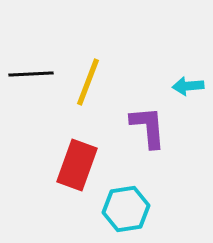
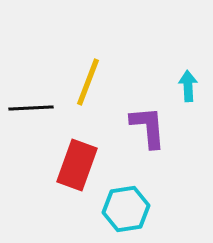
black line: moved 34 px down
cyan arrow: rotated 92 degrees clockwise
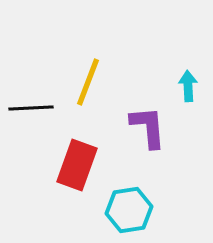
cyan hexagon: moved 3 px right, 1 px down
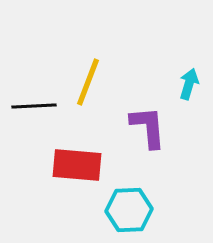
cyan arrow: moved 1 px right, 2 px up; rotated 20 degrees clockwise
black line: moved 3 px right, 2 px up
red rectangle: rotated 75 degrees clockwise
cyan hexagon: rotated 6 degrees clockwise
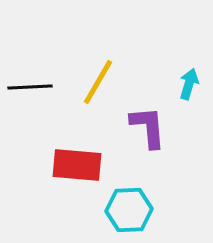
yellow line: moved 10 px right; rotated 9 degrees clockwise
black line: moved 4 px left, 19 px up
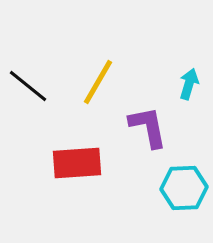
black line: moved 2 px left, 1 px up; rotated 42 degrees clockwise
purple L-shape: rotated 6 degrees counterclockwise
red rectangle: moved 2 px up; rotated 9 degrees counterclockwise
cyan hexagon: moved 55 px right, 22 px up
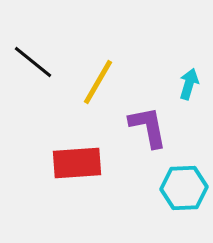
black line: moved 5 px right, 24 px up
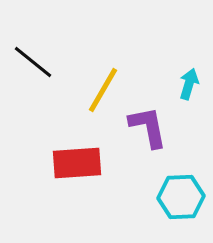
yellow line: moved 5 px right, 8 px down
cyan hexagon: moved 3 px left, 9 px down
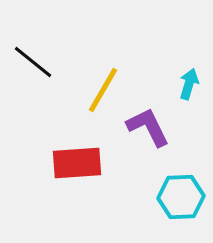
purple L-shape: rotated 15 degrees counterclockwise
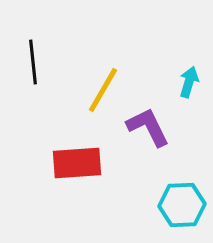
black line: rotated 45 degrees clockwise
cyan arrow: moved 2 px up
cyan hexagon: moved 1 px right, 8 px down
